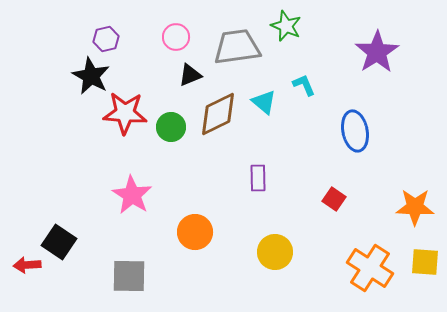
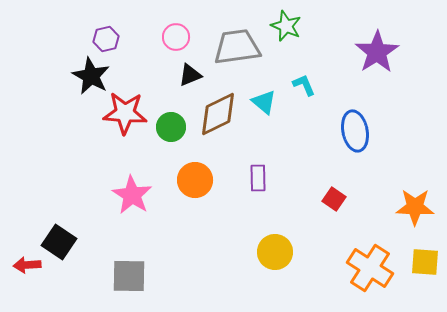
orange circle: moved 52 px up
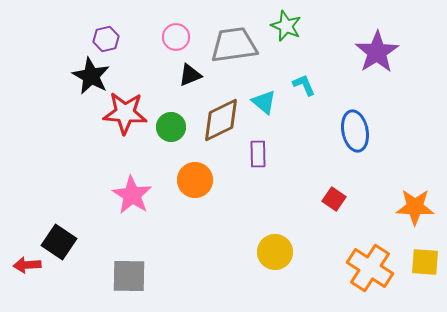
gray trapezoid: moved 3 px left, 2 px up
brown diamond: moved 3 px right, 6 px down
purple rectangle: moved 24 px up
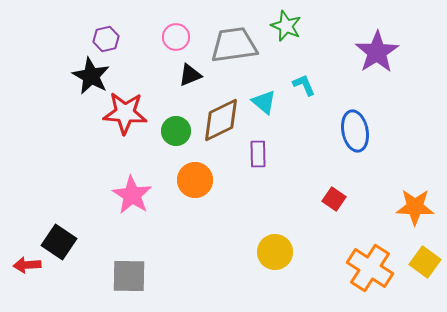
green circle: moved 5 px right, 4 px down
yellow square: rotated 32 degrees clockwise
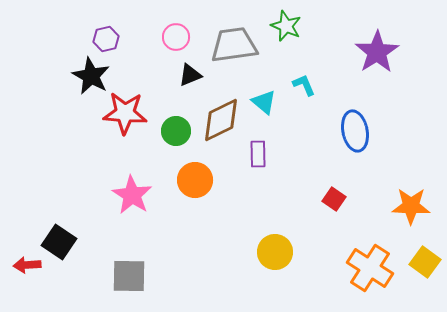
orange star: moved 4 px left, 1 px up
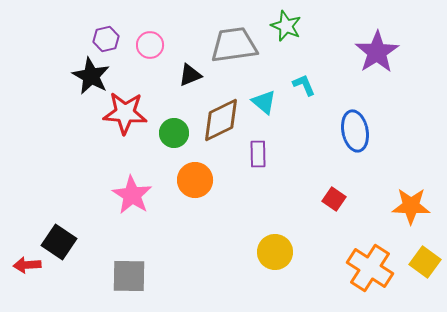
pink circle: moved 26 px left, 8 px down
green circle: moved 2 px left, 2 px down
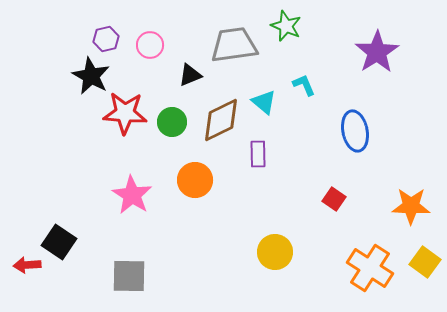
green circle: moved 2 px left, 11 px up
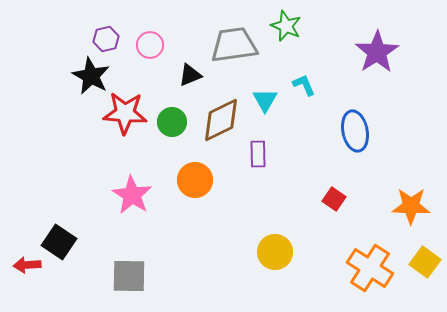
cyan triangle: moved 1 px right, 2 px up; rotated 20 degrees clockwise
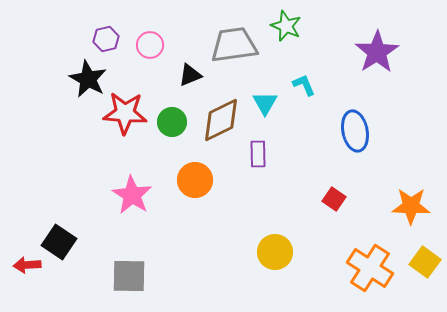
black star: moved 3 px left, 3 px down
cyan triangle: moved 3 px down
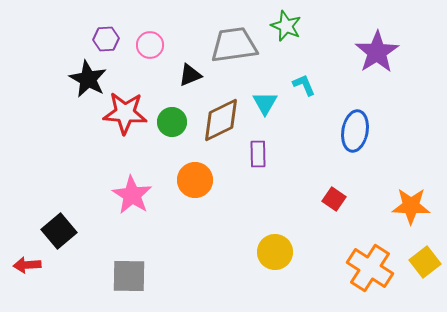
purple hexagon: rotated 10 degrees clockwise
blue ellipse: rotated 21 degrees clockwise
black square: moved 11 px up; rotated 16 degrees clockwise
yellow square: rotated 16 degrees clockwise
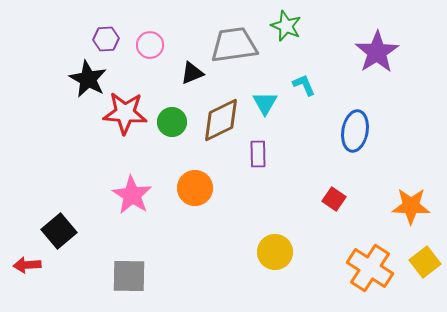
black triangle: moved 2 px right, 2 px up
orange circle: moved 8 px down
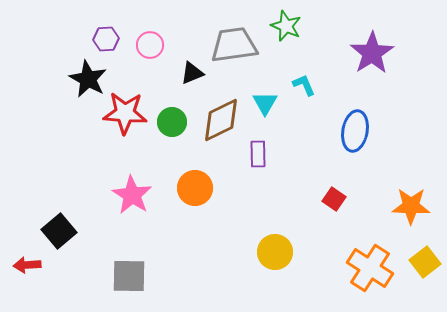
purple star: moved 5 px left, 1 px down
